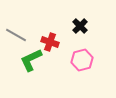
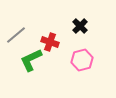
gray line: rotated 70 degrees counterclockwise
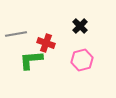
gray line: moved 1 px up; rotated 30 degrees clockwise
red cross: moved 4 px left, 1 px down
green L-shape: rotated 20 degrees clockwise
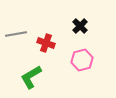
green L-shape: moved 17 px down; rotated 25 degrees counterclockwise
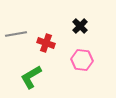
pink hexagon: rotated 20 degrees clockwise
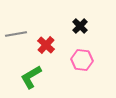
red cross: moved 2 px down; rotated 24 degrees clockwise
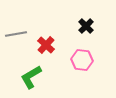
black cross: moved 6 px right
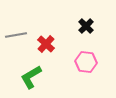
gray line: moved 1 px down
red cross: moved 1 px up
pink hexagon: moved 4 px right, 2 px down
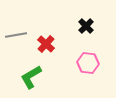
pink hexagon: moved 2 px right, 1 px down
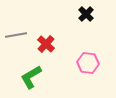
black cross: moved 12 px up
